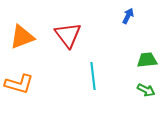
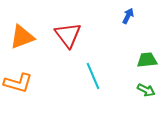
cyan line: rotated 16 degrees counterclockwise
orange L-shape: moved 1 px left, 1 px up
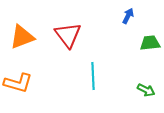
green trapezoid: moved 3 px right, 17 px up
cyan line: rotated 20 degrees clockwise
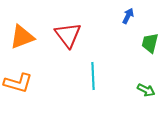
green trapezoid: rotated 70 degrees counterclockwise
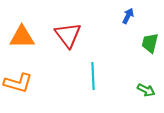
orange triangle: rotated 20 degrees clockwise
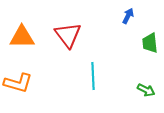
green trapezoid: rotated 20 degrees counterclockwise
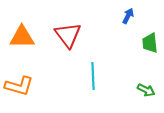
orange L-shape: moved 1 px right, 3 px down
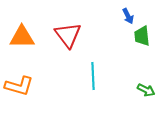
blue arrow: rotated 126 degrees clockwise
green trapezoid: moved 8 px left, 7 px up
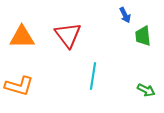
blue arrow: moved 3 px left, 1 px up
green trapezoid: moved 1 px right
cyan line: rotated 12 degrees clockwise
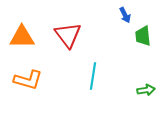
orange L-shape: moved 9 px right, 6 px up
green arrow: rotated 36 degrees counterclockwise
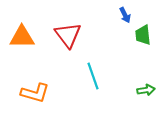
green trapezoid: moved 1 px up
cyan line: rotated 28 degrees counterclockwise
orange L-shape: moved 7 px right, 13 px down
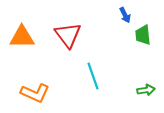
orange L-shape: rotated 8 degrees clockwise
